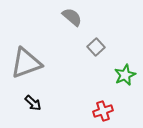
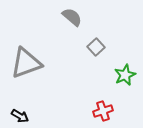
black arrow: moved 13 px left, 13 px down; rotated 12 degrees counterclockwise
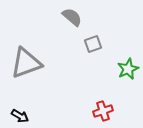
gray square: moved 3 px left, 3 px up; rotated 24 degrees clockwise
green star: moved 3 px right, 6 px up
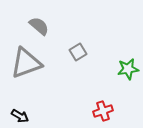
gray semicircle: moved 33 px left, 9 px down
gray square: moved 15 px left, 8 px down; rotated 12 degrees counterclockwise
green star: rotated 15 degrees clockwise
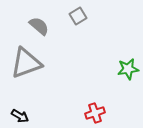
gray square: moved 36 px up
red cross: moved 8 px left, 2 px down
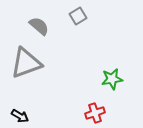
green star: moved 16 px left, 10 px down
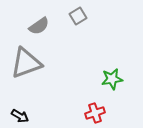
gray semicircle: rotated 105 degrees clockwise
